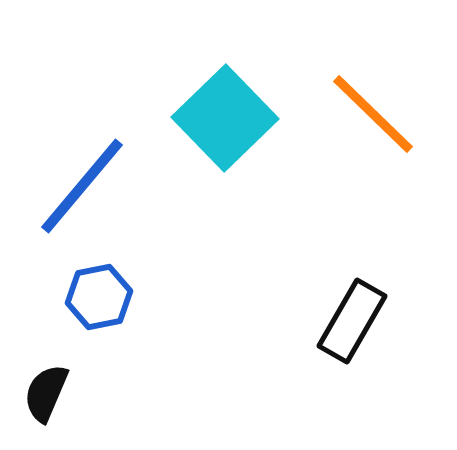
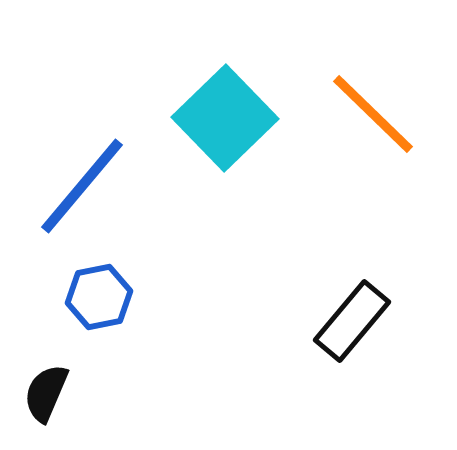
black rectangle: rotated 10 degrees clockwise
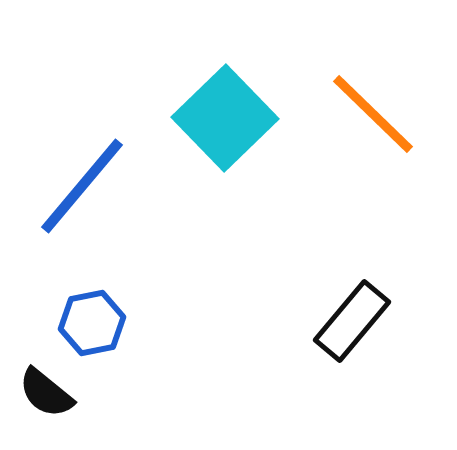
blue hexagon: moved 7 px left, 26 px down
black semicircle: rotated 74 degrees counterclockwise
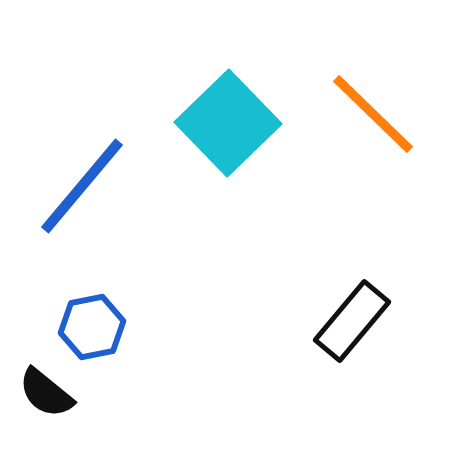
cyan square: moved 3 px right, 5 px down
blue hexagon: moved 4 px down
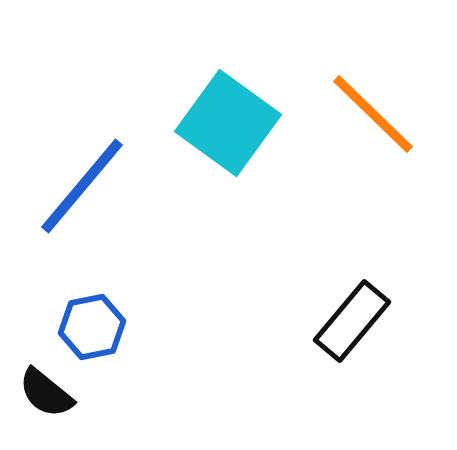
cyan square: rotated 10 degrees counterclockwise
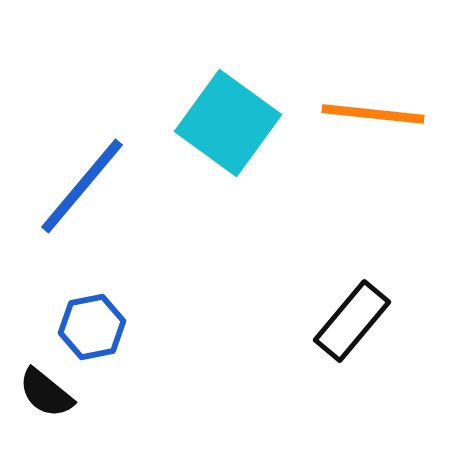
orange line: rotated 38 degrees counterclockwise
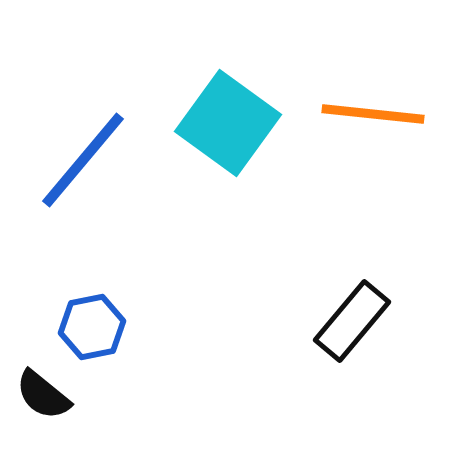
blue line: moved 1 px right, 26 px up
black semicircle: moved 3 px left, 2 px down
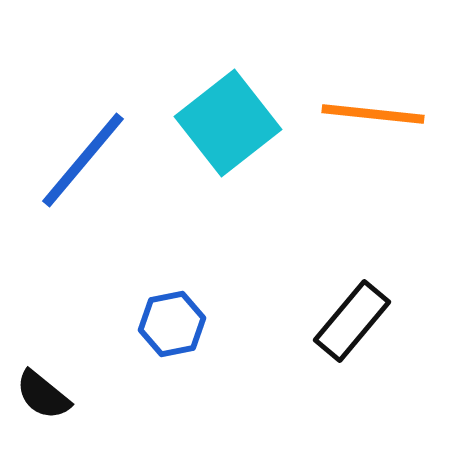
cyan square: rotated 16 degrees clockwise
blue hexagon: moved 80 px right, 3 px up
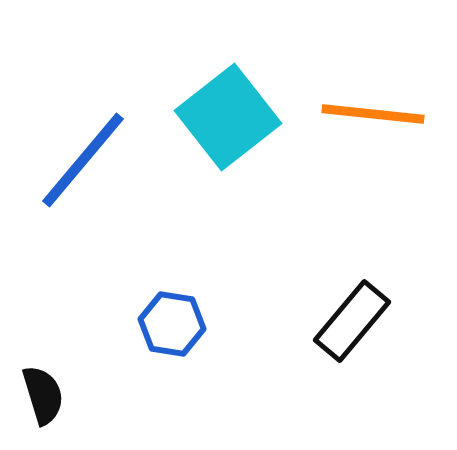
cyan square: moved 6 px up
blue hexagon: rotated 20 degrees clockwise
black semicircle: rotated 146 degrees counterclockwise
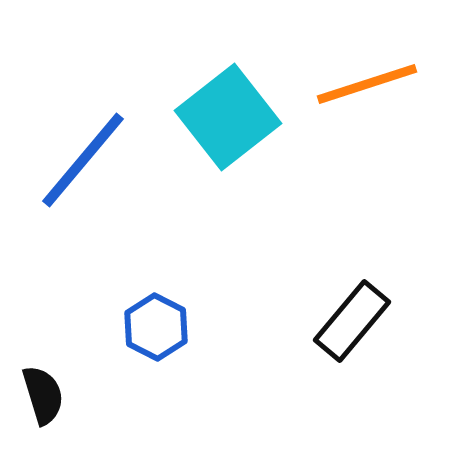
orange line: moved 6 px left, 30 px up; rotated 24 degrees counterclockwise
blue hexagon: moved 16 px left, 3 px down; rotated 18 degrees clockwise
